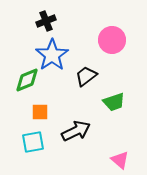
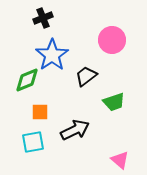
black cross: moved 3 px left, 3 px up
black arrow: moved 1 px left, 1 px up
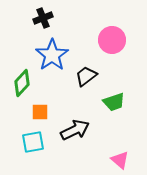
green diamond: moved 5 px left, 3 px down; rotated 24 degrees counterclockwise
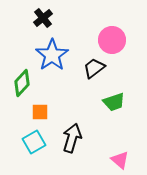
black cross: rotated 18 degrees counterclockwise
black trapezoid: moved 8 px right, 8 px up
black arrow: moved 3 px left, 8 px down; rotated 48 degrees counterclockwise
cyan square: moved 1 px right; rotated 20 degrees counterclockwise
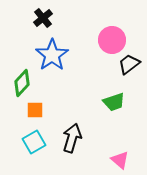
black trapezoid: moved 35 px right, 4 px up
orange square: moved 5 px left, 2 px up
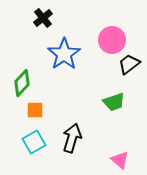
blue star: moved 12 px right, 1 px up
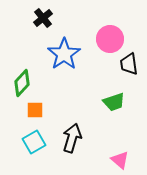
pink circle: moved 2 px left, 1 px up
black trapezoid: rotated 60 degrees counterclockwise
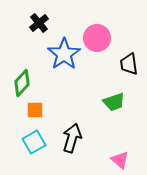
black cross: moved 4 px left, 5 px down
pink circle: moved 13 px left, 1 px up
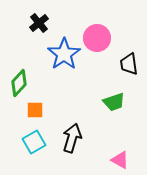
green diamond: moved 3 px left
pink triangle: rotated 12 degrees counterclockwise
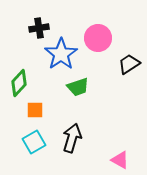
black cross: moved 5 px down; rotated 30 degrees clockwise
pink circle: moved 1 px right
blue star: moved 3 px left
black trapezoid: rotated 65 degrees clockwise
green trapezoid: moved 36 px left, 15 px up
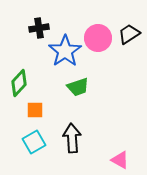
blue star: moved 4 px right, 3 px up
black trapezoid: moved 30 px up
black arrow: rotated 20 degrees counterclockwise
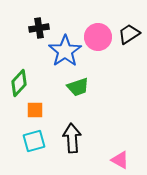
pink circle: moved 1 px up
cyan square: moved 1 px up; rotated 15 degrees clockwise
